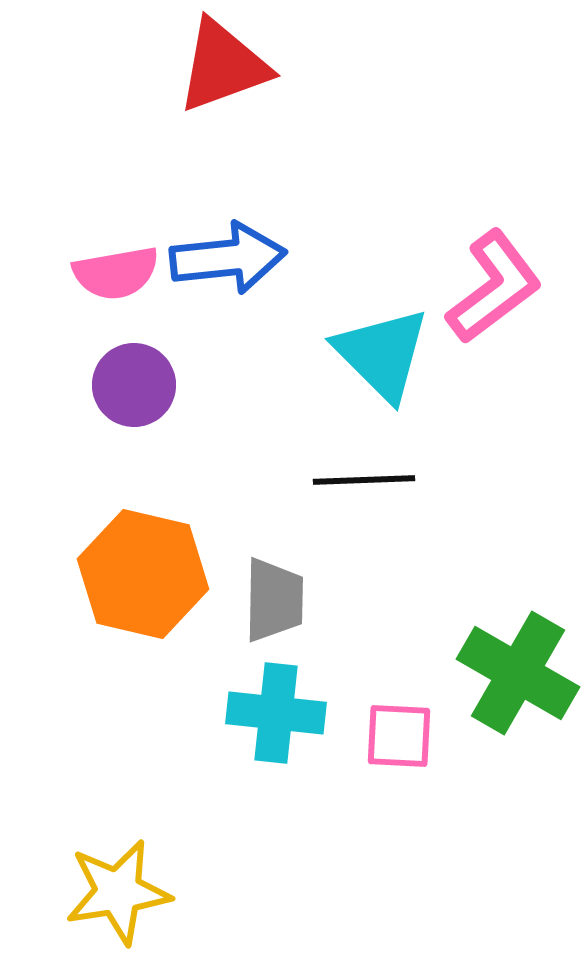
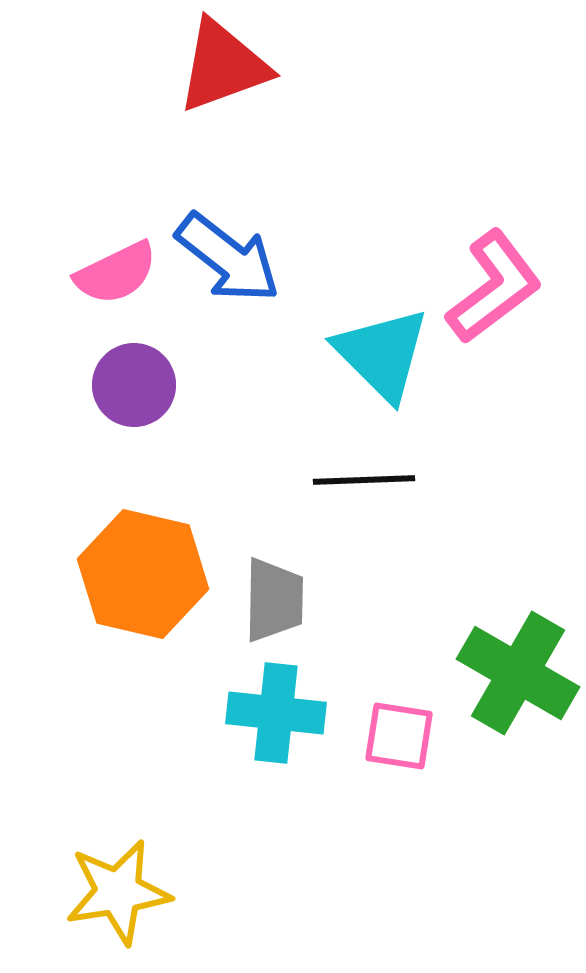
blue arrow: rotated 44 degrees clockwise
pink semicircle: rotated 16 degrees counterclockwise
pink square: rotated 6 degrees clockwise
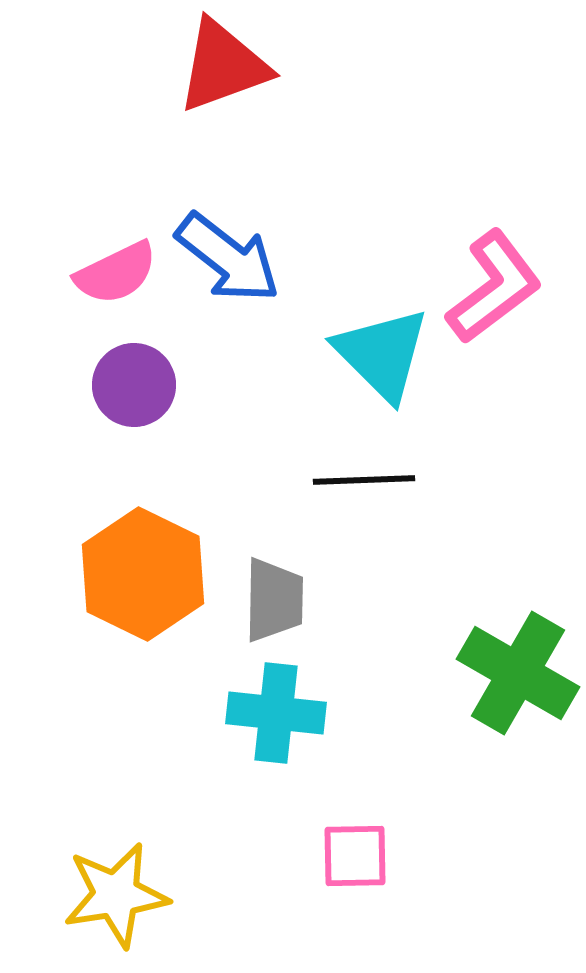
orange hexagon: rotated 13 degrees clockwise
pink square: moved 44 px left, 120 px down; rotated 10 degrees counterclockwise
yellow star: moved 2 px left, 3 px down
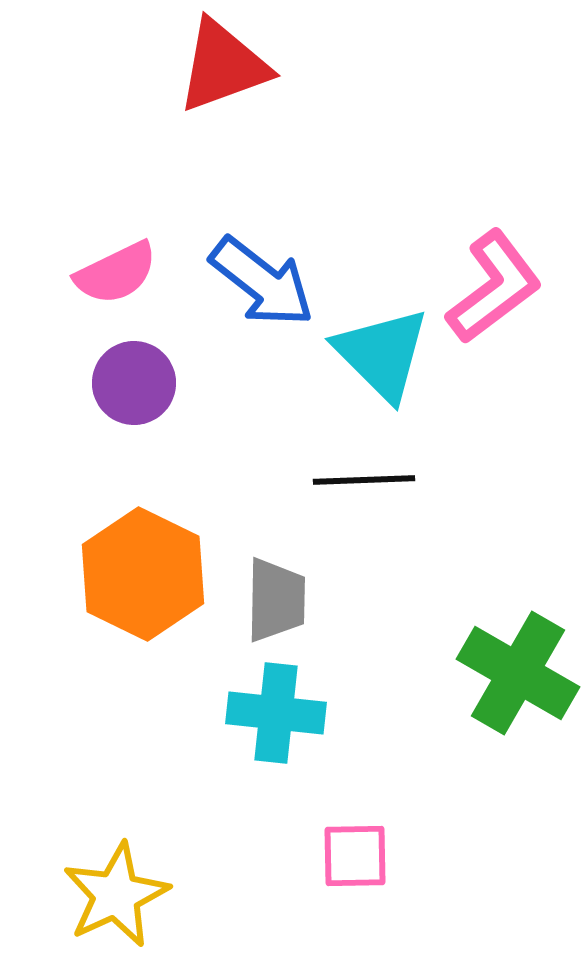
blue arrow: moved 34 px right, 24 px down
purple circle: moved 2 px up
gray trapezoid: moved 2 px right
yellow star: rotated 16 degrees counterclockwise
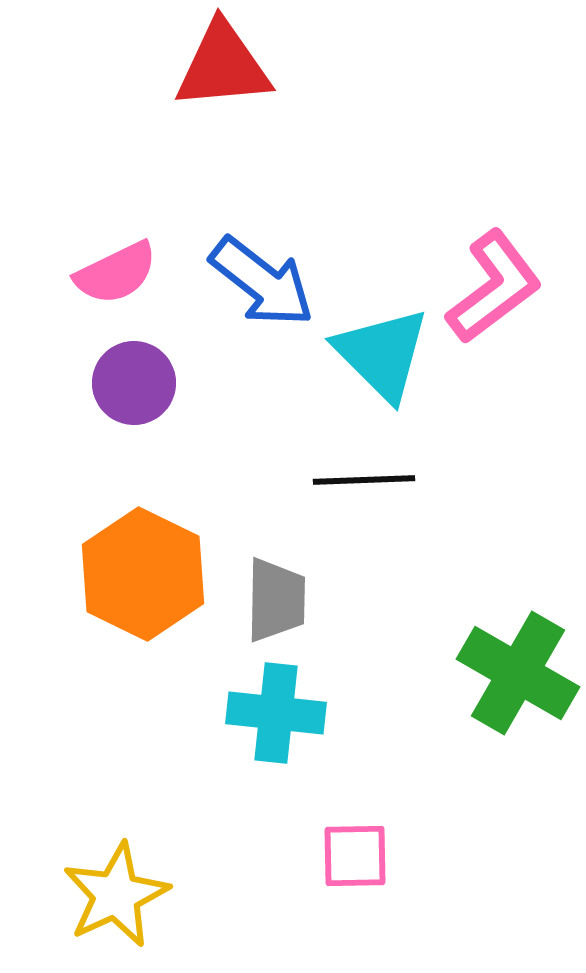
red triangle: rotated 15 degrees clockwise
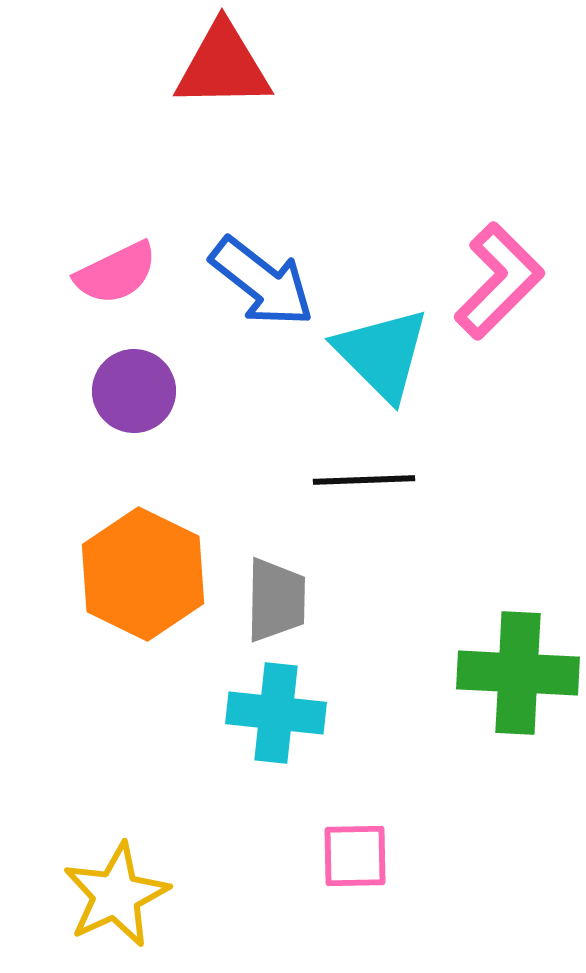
red triangle: rotated 4 degrees clockwise
pink L-shape: moved 5 px right, 6 px up; rotated 8 degrees counterclockwise
purple circle: moved 8 px down
green cross: rotated 27 degrees counterclockwise
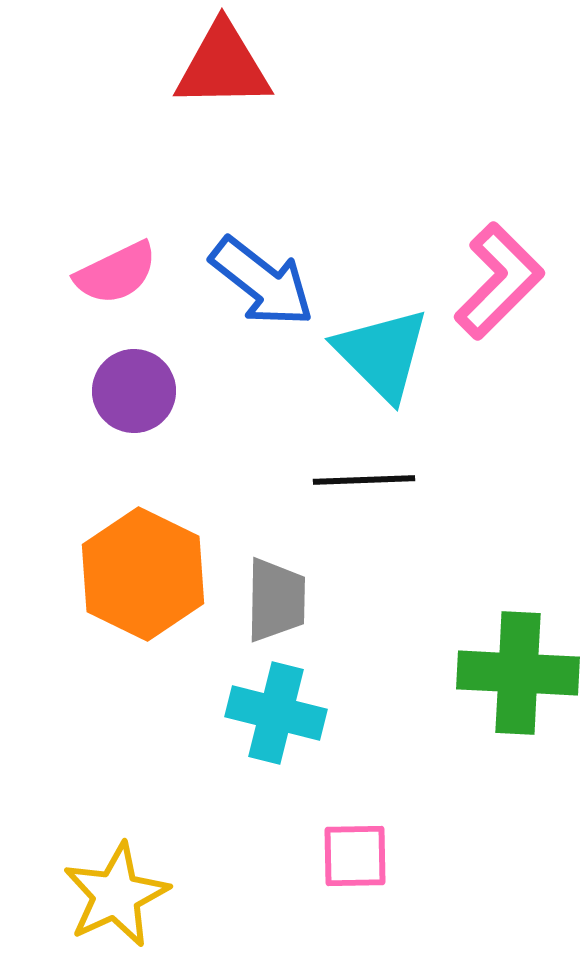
cyan cross: rotated 8 degrees clockwise
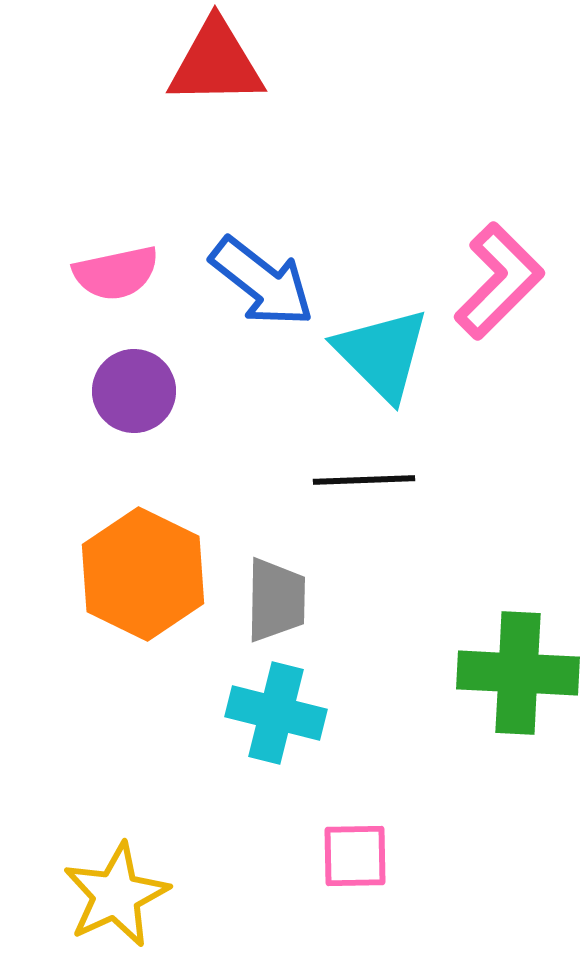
red triangle: moved 7 px left, 3 px up
pink semicircle: rotated 14 degrees clockwise
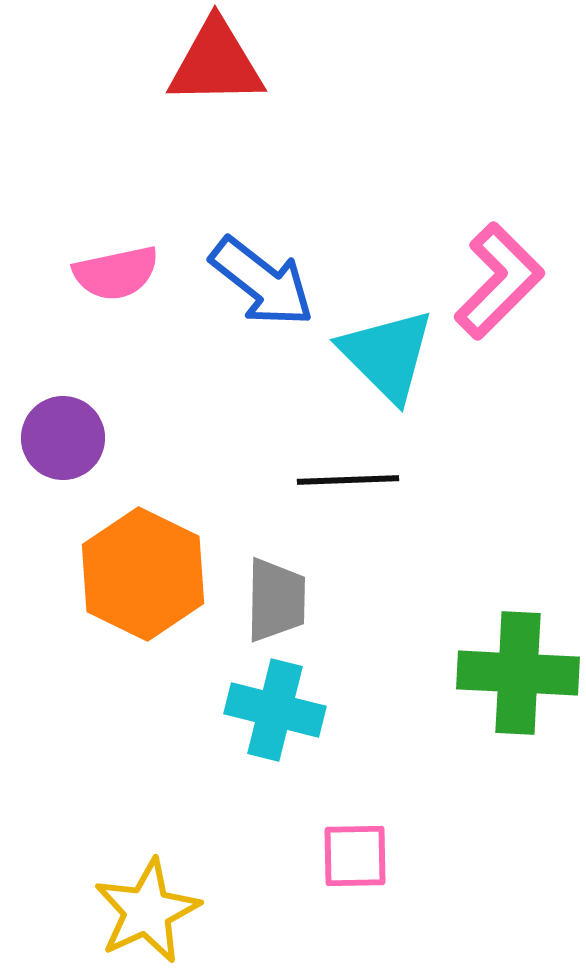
cyan triangle: moved 5 px right, 1 px down
purple circle: moved 71 px left, 47 px down
black line: moved 16 px left
cyan cross: moved 1 px left, 3 px up
yellow star: moved 31 px right, 16 px down
